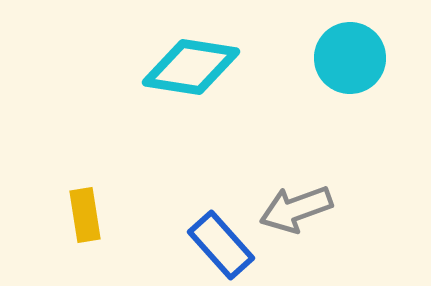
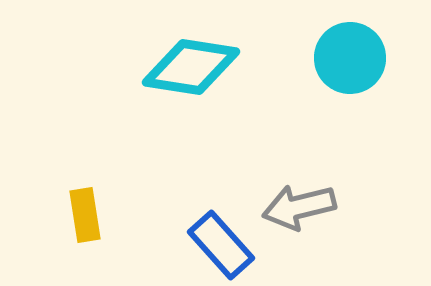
gray arrow: moved 3 px right, 2 px up; rotated 6 degrees clockwise
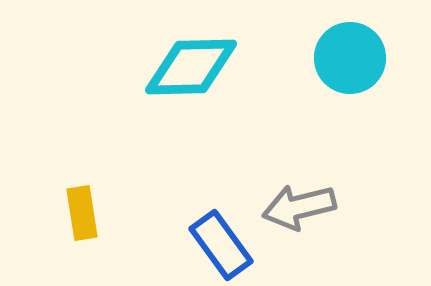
cyan diamond: rotated 10 degrees counterclockwise
yellow rectangle: moved 3 px left, 2 px up
blue rectangle: rotated 6 degrees clockwise
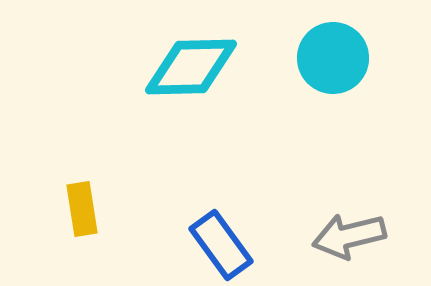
cyan circle: moved 17 px left
gray arrow: moved 50 px right, 29 px down
yellow rectangle: moved 4 px up
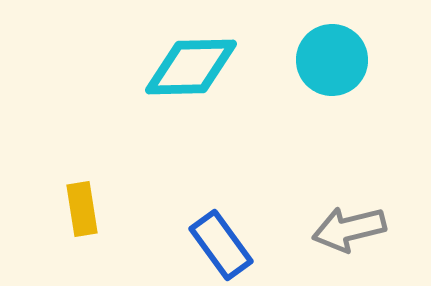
cyan circle: moved 1 px left, 2 px down
gray arrow: moved 7 px up
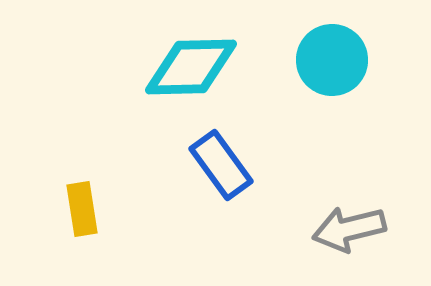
blue rectangle: moved 80 px up
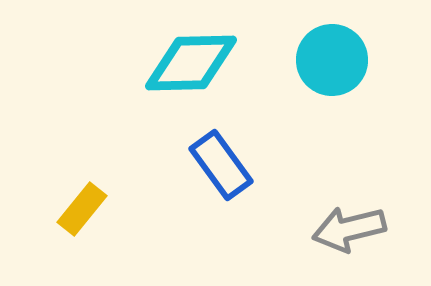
cyan diamond: moved 4 px up
yellow rectangle: rotated 48 degrees clockwise
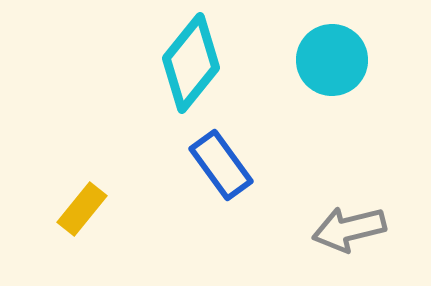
cyan diamond: rotated 50 degrees counterclockwise
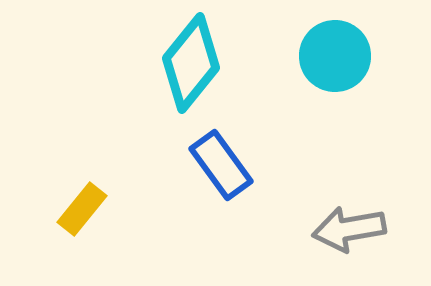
cyan circle: moved 3 px right, 4 px up
gray arrow: rotated 4 degrees clockwise
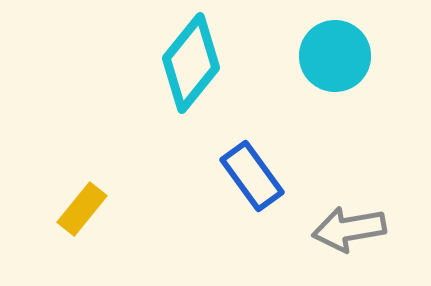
blue rectangle: moved 31 px right, 11 px down
